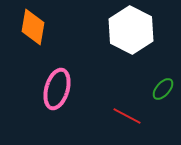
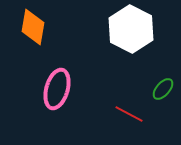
white hexagon: moved 1 px up
red line: moved 2 px right, 2 px up
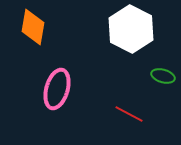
green ellipse: moved 13 px up; rotated 65 degrees clockwise
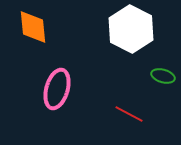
orange diamond: rotated 15 degrees counterclockwise
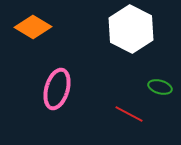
orange diamond: rotated 54 degrees counterclockwise
green ellipse: moved 3 px left, 11 px down
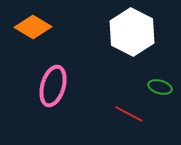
white hexagon: moved 1 px right, 3 px down
pink ellipse: moved 4 px left, 3 px up
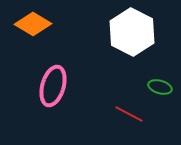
orange diamond: moved 3 px up
